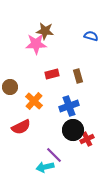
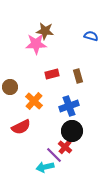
black circle: moved 1 px left, 1 px down
red cross: moved 22 px left, 8 px down; rotated 24 degrees counterclockwise
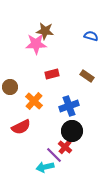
brown rectangle: moved 9 px right; rotated 40 degrees counterclockwise
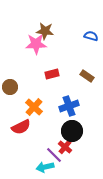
orange cross: moved 6 px down
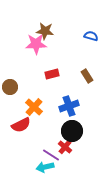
brown rectangle: rotated 24 degrees clockwise
red semicircle: moved 2 px up
purple line: moved 3 px left; rotated 12 degrees counterclockwise
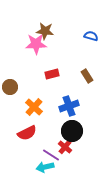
red semicircle: moved 6 px right, 8 px down
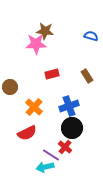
black circle: moved 3 px up
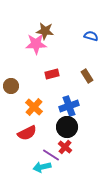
brown circle: moved 1 px right, 1 px up
black circle: moved 5 px left, 1 px up
cyan arrow: moved 3 px left
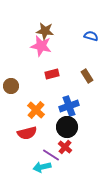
pink star: moved 5 px right, 2 px down; rotated 15 degrees clockwise
orange cross: moved 2 px right, 3 px down
red semicircle: rotated 12 degrees clockwise
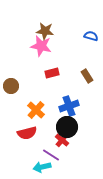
red rectangle: moved 1 px up
red cross: moved 3 px left, 7 px up
